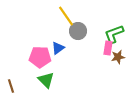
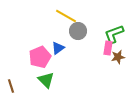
yellow line: rotated 25 degrees counterclockwise
pink pentagon: rotated 25 degrees counterclockwise
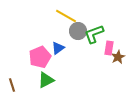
green L-shape: moved 20 px left
pink rectangle: moved 1 px right
brown star: rotated 16 degrees counterclockwise
green triangle: rotated 48 degrees clockwise
brown line: moved 1 px right, 1 px up
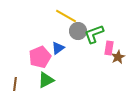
brown line: moved 3 px right, 1 px up; rotated 24 degrees clockwise
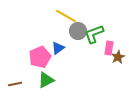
brown line: rotated 72 degrees clockwise
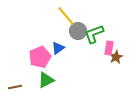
yellow line: rotated 20 degrees clockwise
brown star: moved 2 px left
brown line: moved 3 px down
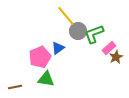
pink rectangle: rotated 40 degrees clockwise
green triangle: moved 1 px up; rotated 36 degrees clockwise
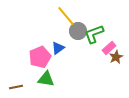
brown line: moved 1 px right
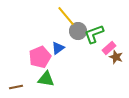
brown star: rotated 24 degrees counterclockwise
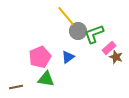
blue triangle: moved 10 px right, 9 px down
